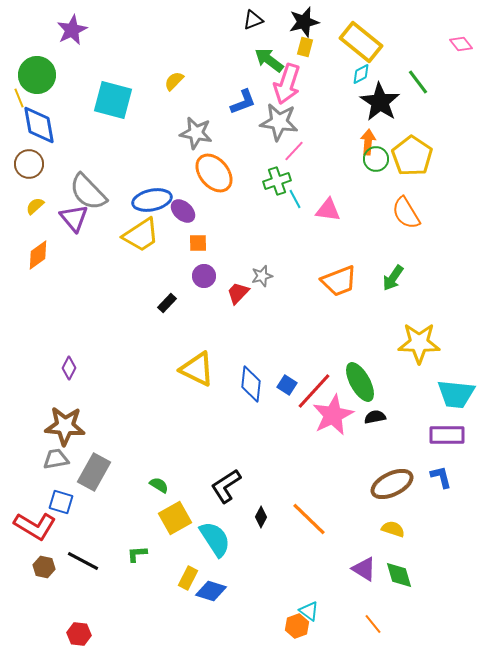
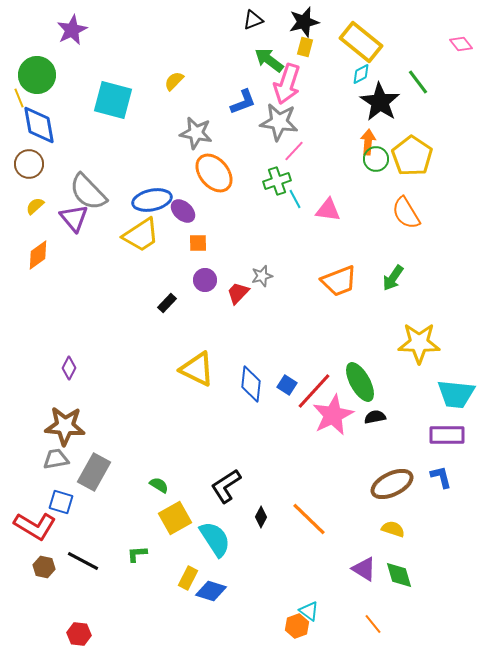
purple circle at (204, 276): moved 1 px right, 4 px down
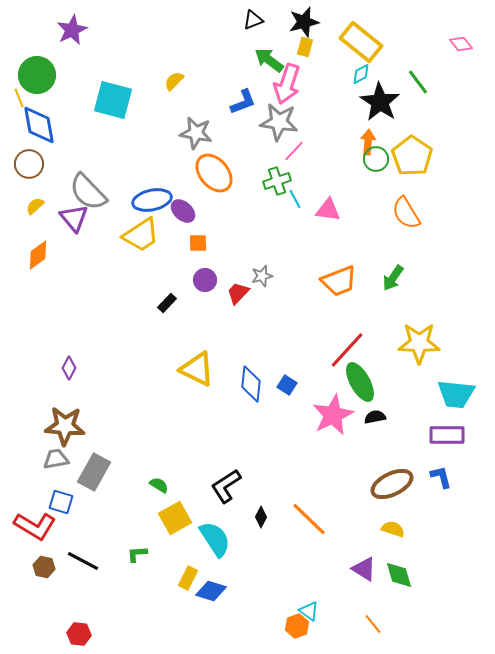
red line at (314, 391): moved 33 px right, 41 px up
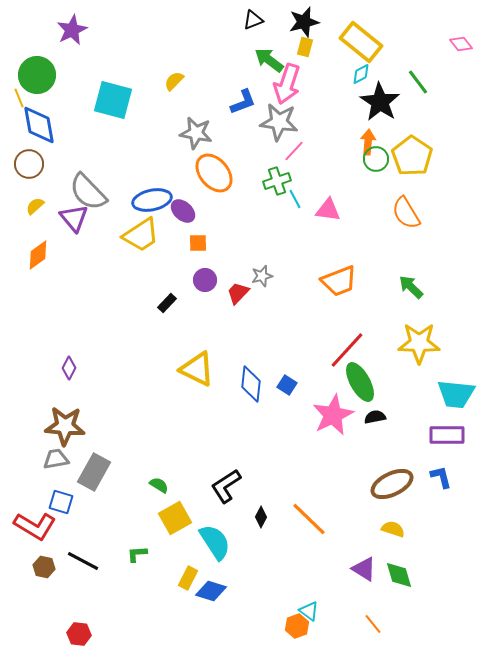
green arrow at (393, 278): moved 18 px right, 9 px down; rotated 100 degrees clockwise
cyan semicircle at (215, 539): moved 3 px down
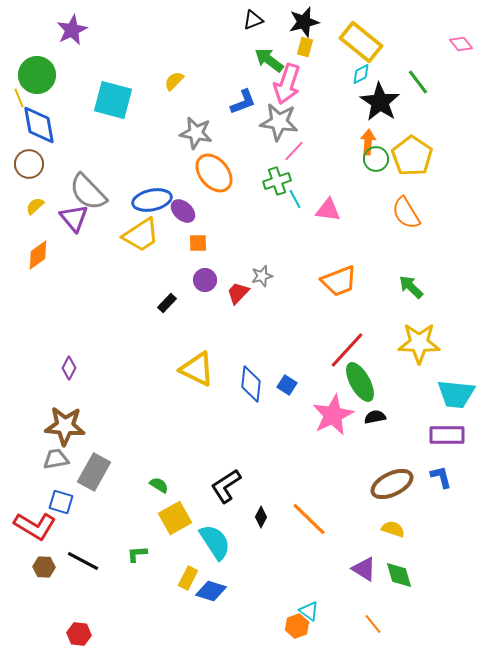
brown hexagon at (44, 567): rotated 10 degrees counterclockwise
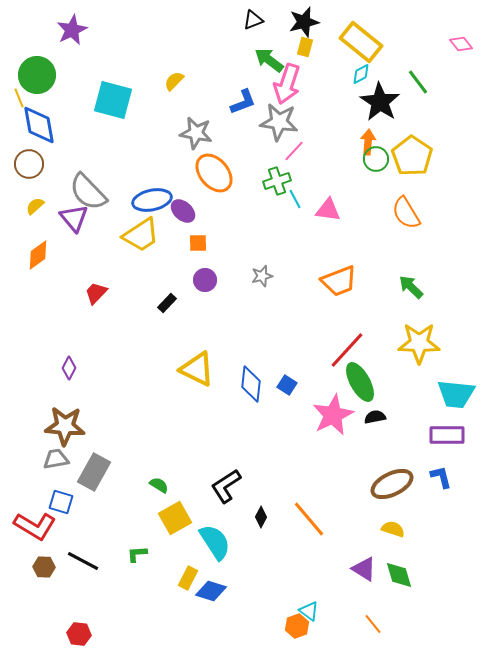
red trapezoid at (238, 293): moved 142 px left
orange line at (309, 519): rotated 6 degrees clockwise
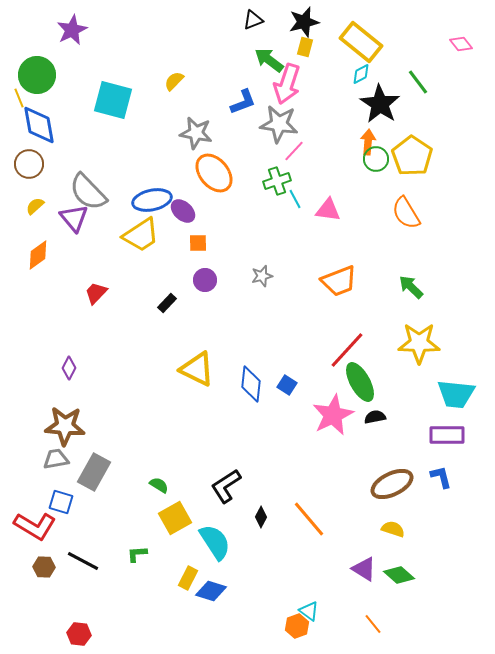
black star at (380, 102): moved 2 px down
gray star at (279, 122): moved 2 px down
green diamond at (399, 575): rotated 32 degrees counterclockwise
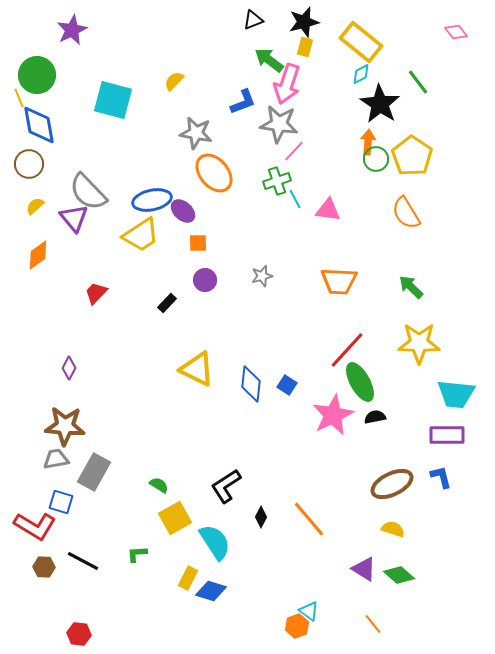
pink diamond at (461, 44): moved 5 px left, 12 px up
orange trapezoid at (339, 281): rotated 24 degrees clockwise
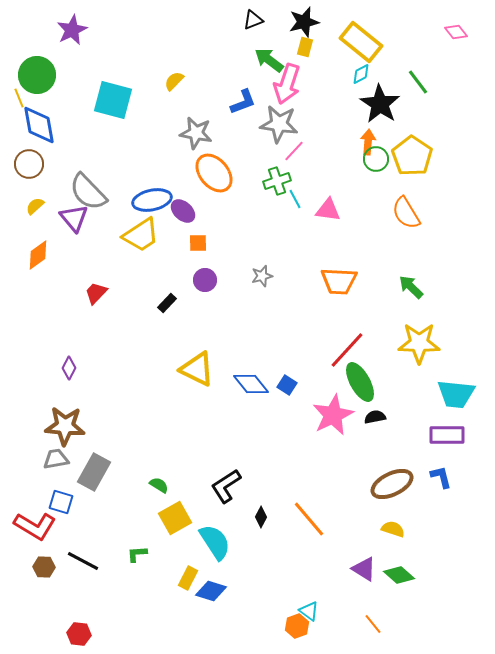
blue diamond at (251, 384): rotated 45 degrees counterclockwise
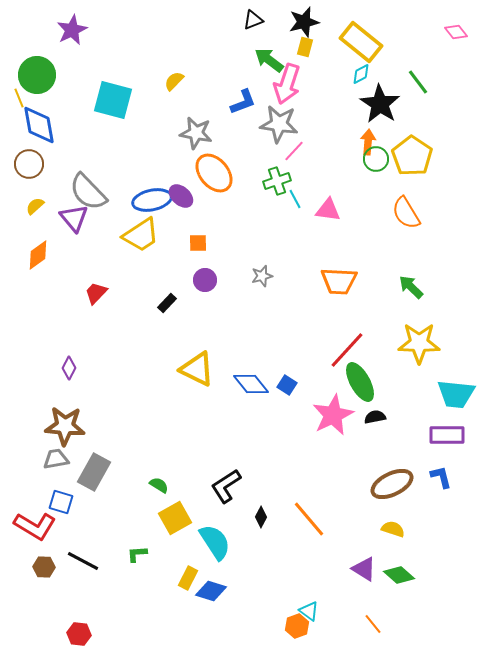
purple ellipse at (183, 211): moved 2 px left, 15 px up
